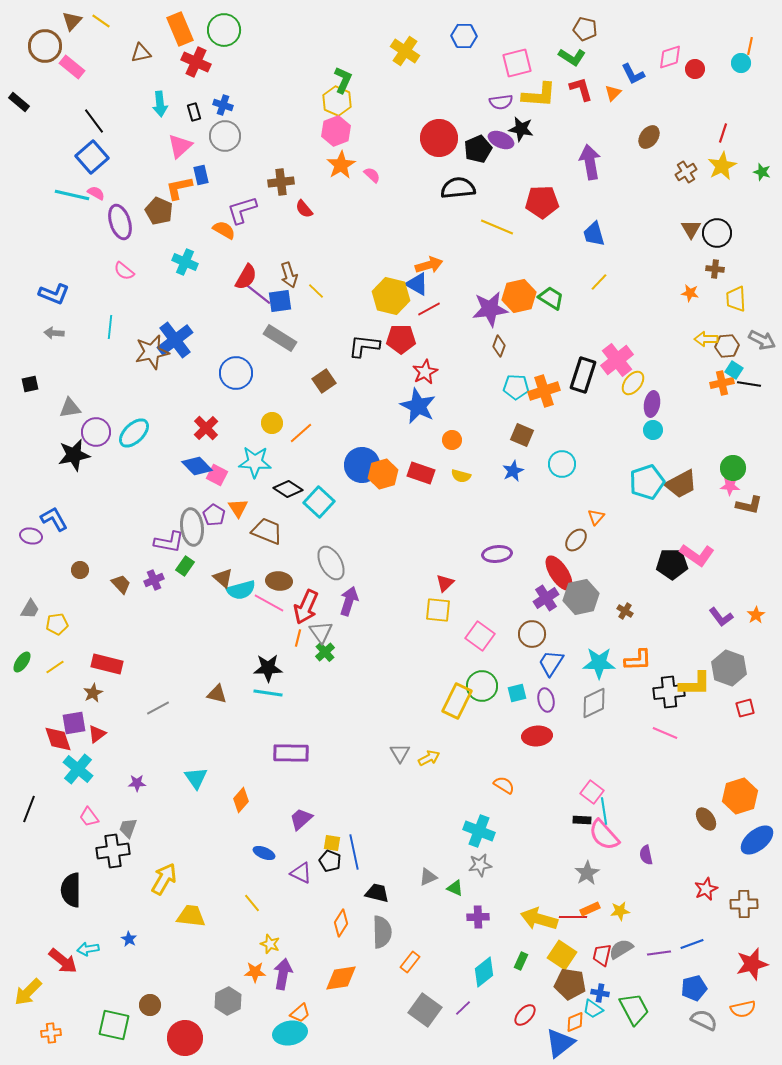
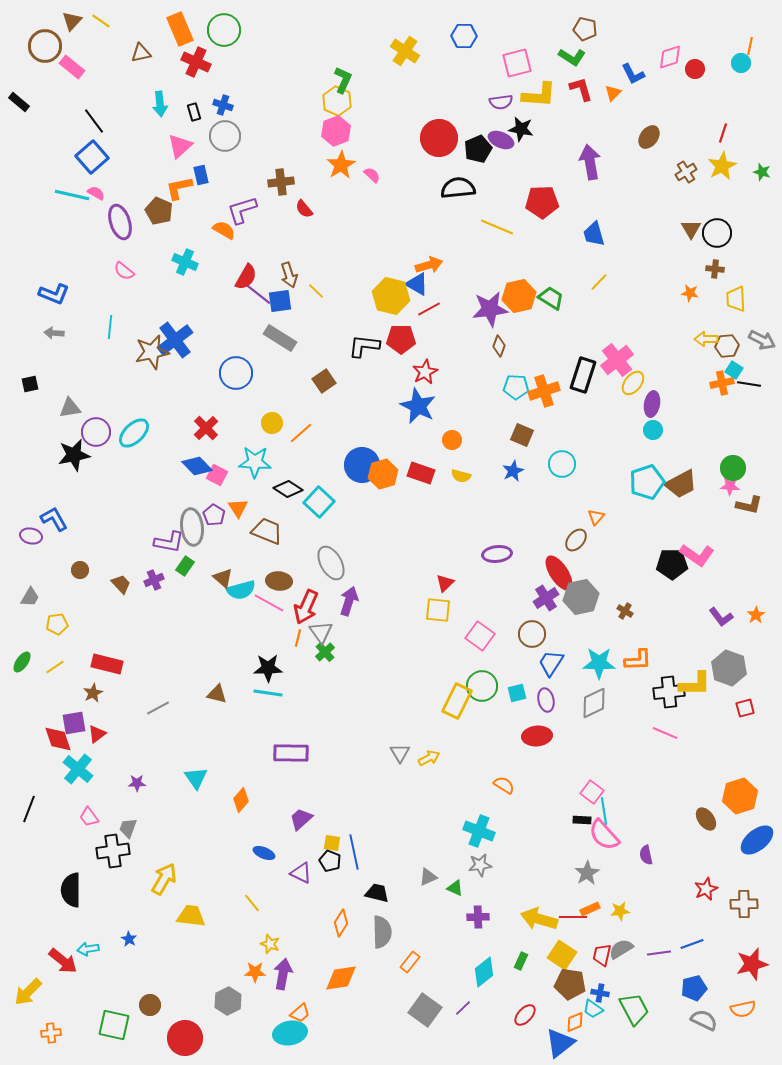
gray trapezoid at (30, 609): moved 12 px up
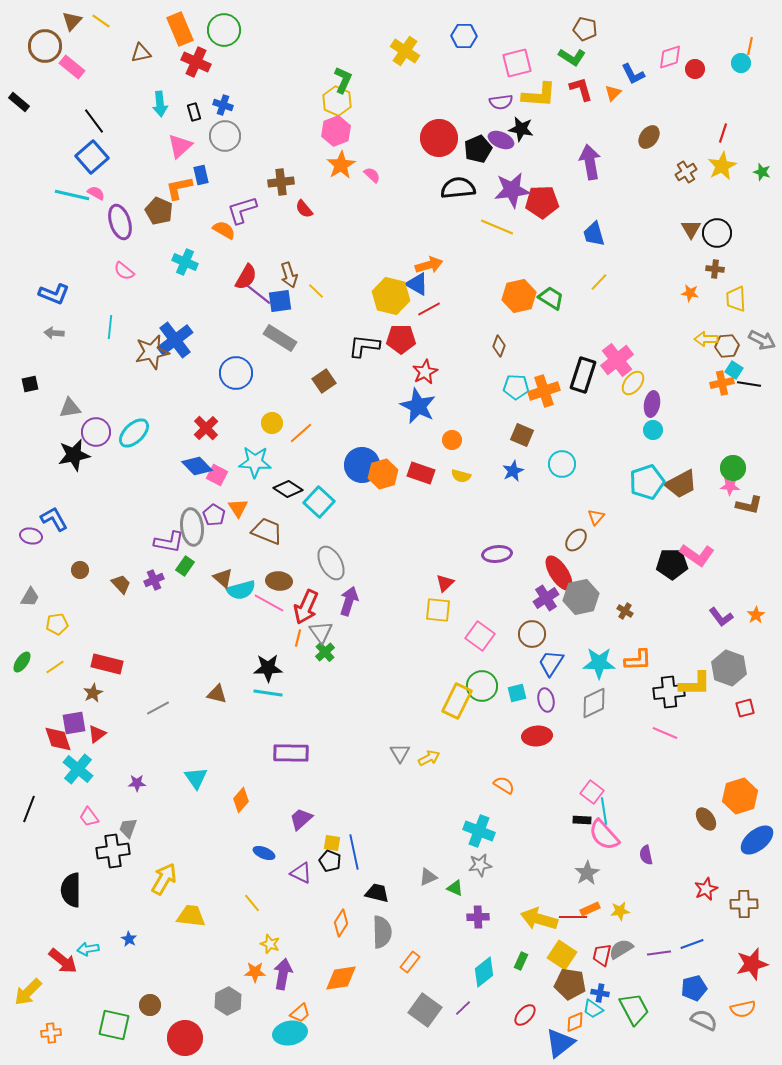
purple star at (490, 309): moved 22 px right, 119 px up
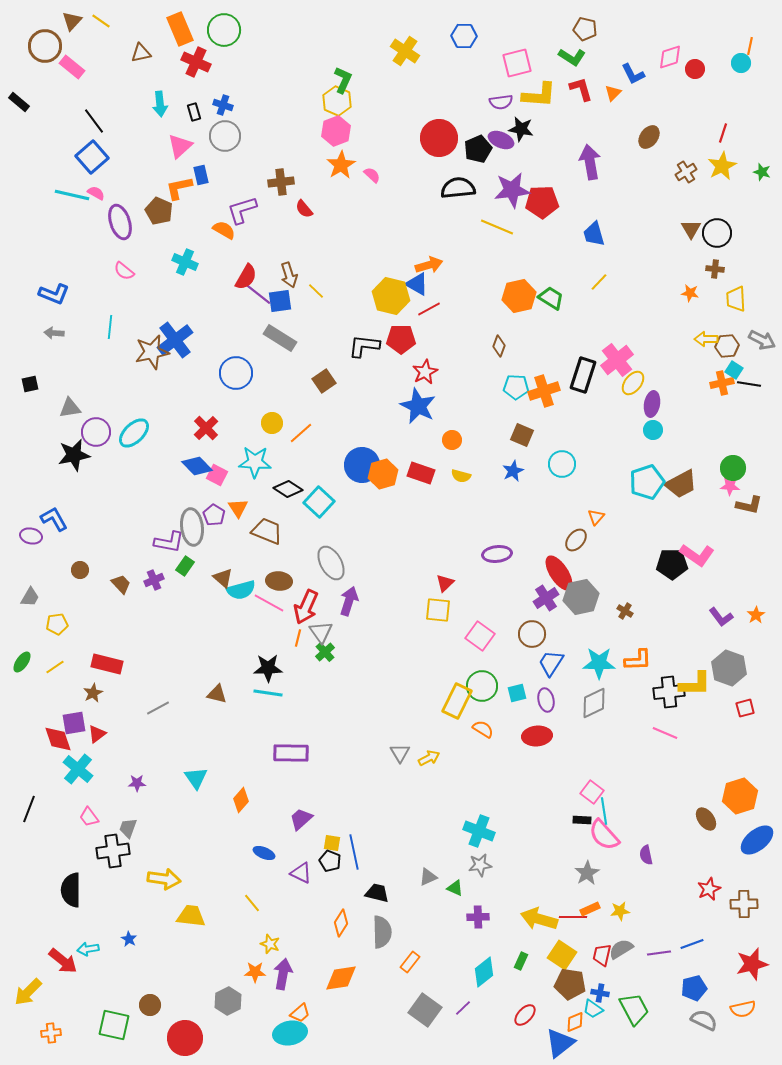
orange semicircle at (504, 785): moved 21 px left, 56 px up
yellow arrow at (164, 879): rotated 68 degrees clockwise
red star at (706, 889): moved 3 px right
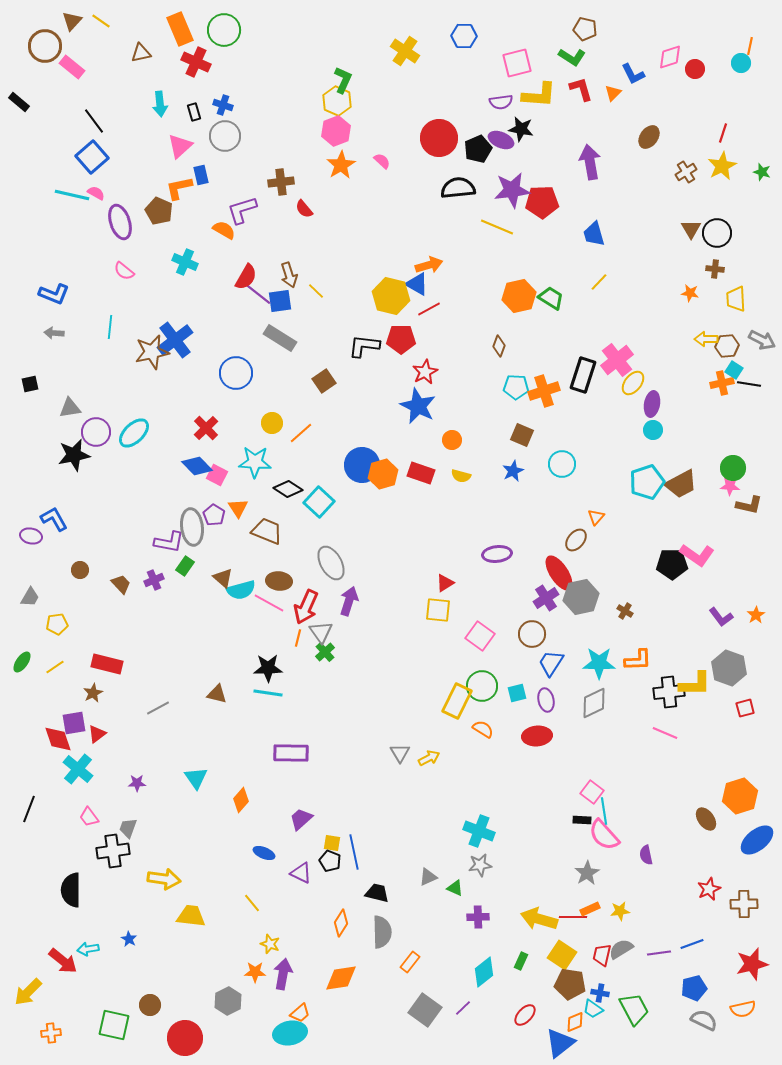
pink semicircle at (372, 175): moved 10 px right, 14 px up
red triangle at (445, 583): rotated 12 degrees clockwise
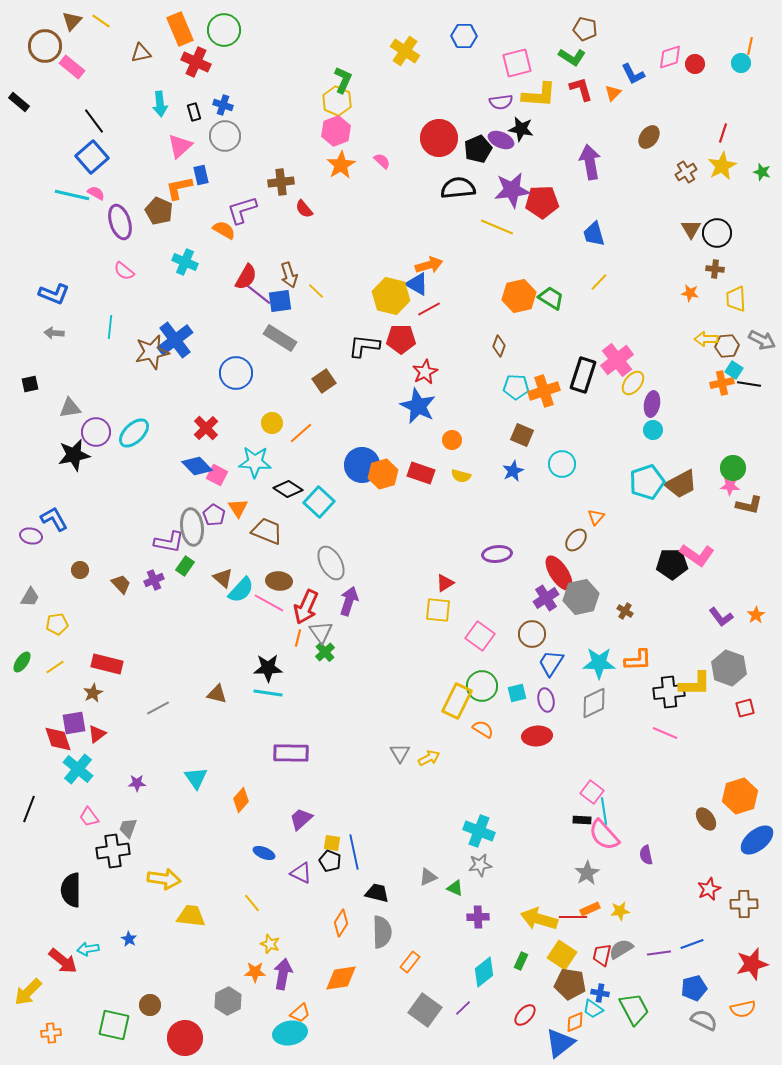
red circle at (695, 69): moved 5 px up
cyan semicircle at (241, 590): rotated 32 degrees counterclockwise
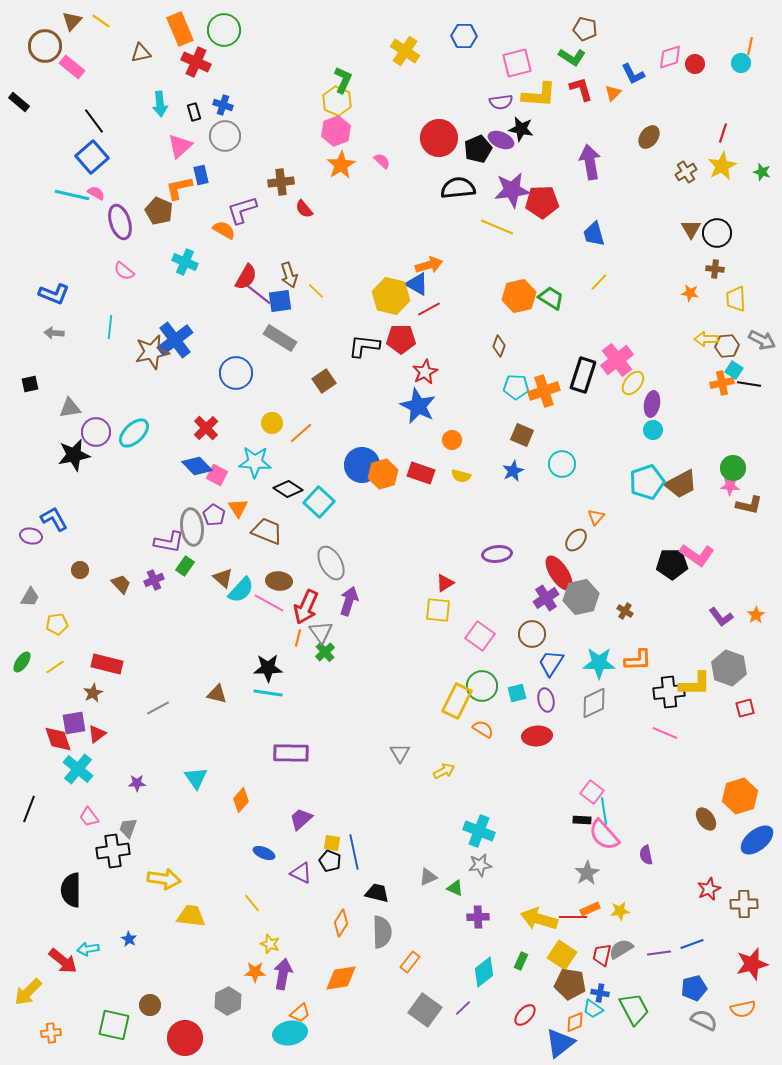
yellow arrow at (429, 758): moved 15 px right, 13 px down
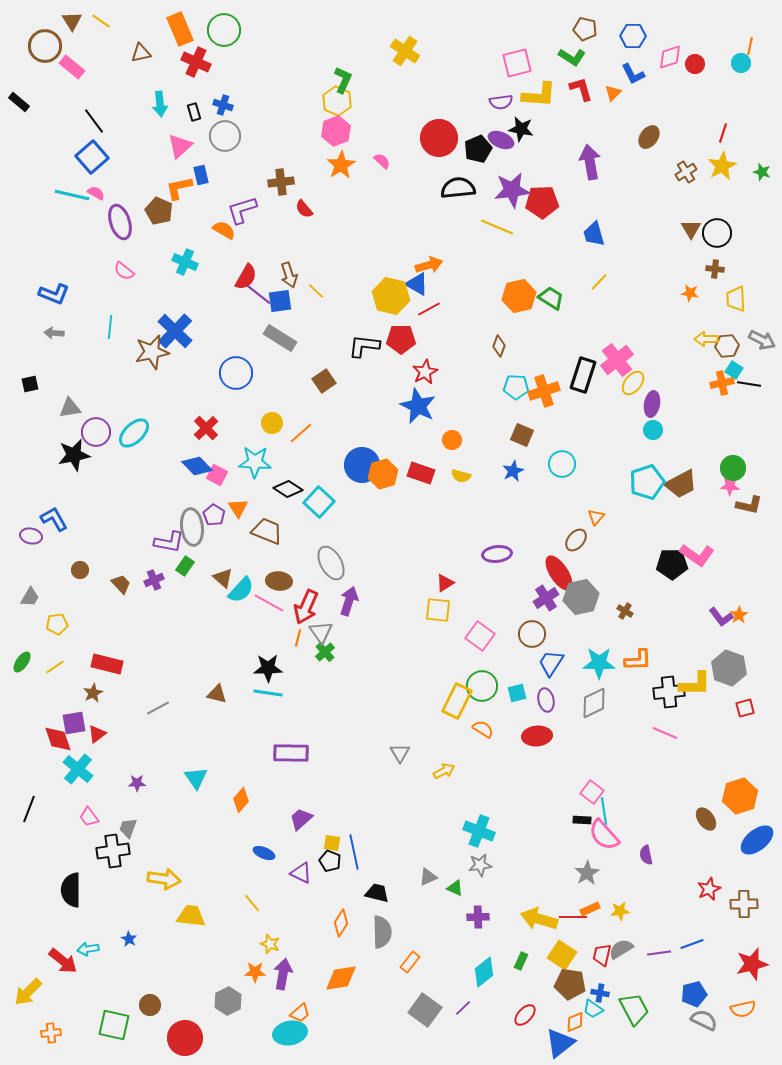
brown triangle at (72, 21): rotated 15 degrees counterclockwise
blue hexagon at (464, 36): moved 169 px right
blue cross at (175, 340): moved 9 px up; rotated 9 degrees counterclockwise
orange star at (756, 615): moved 17 px left
blue pentagon at (694, 988): moved 6 px down
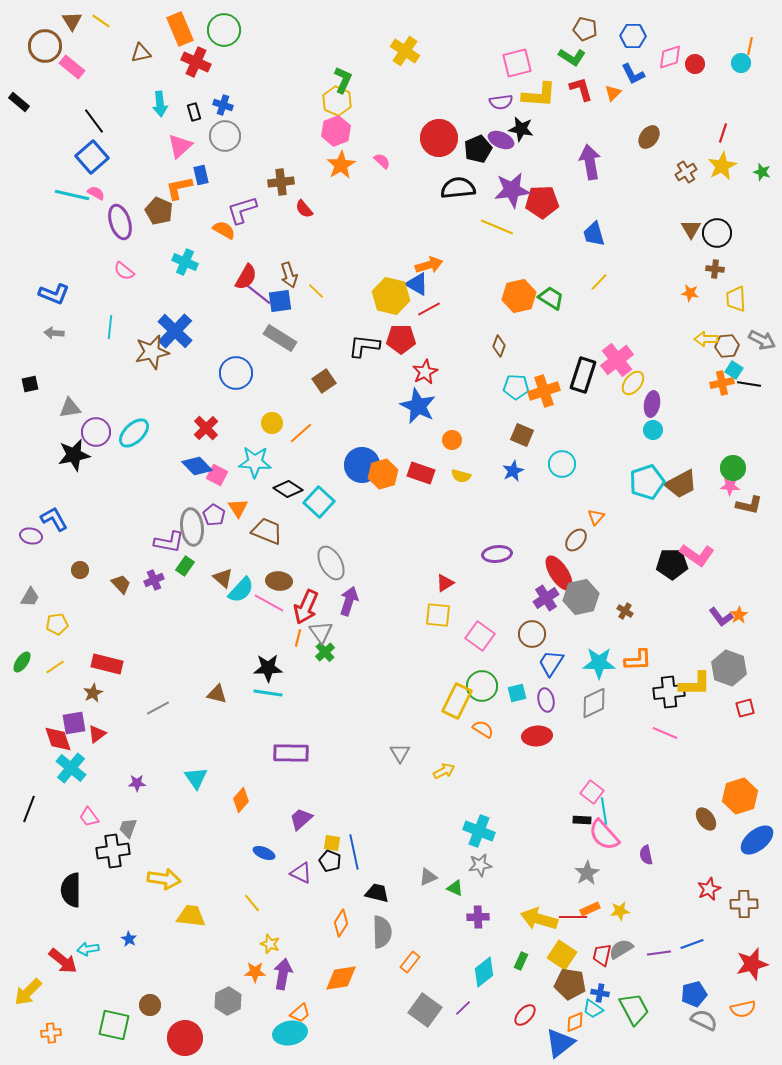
yellow square at (438, 610): moved 5 px down
cyan cross at (78, 769): moved 7 px left, 1 px up
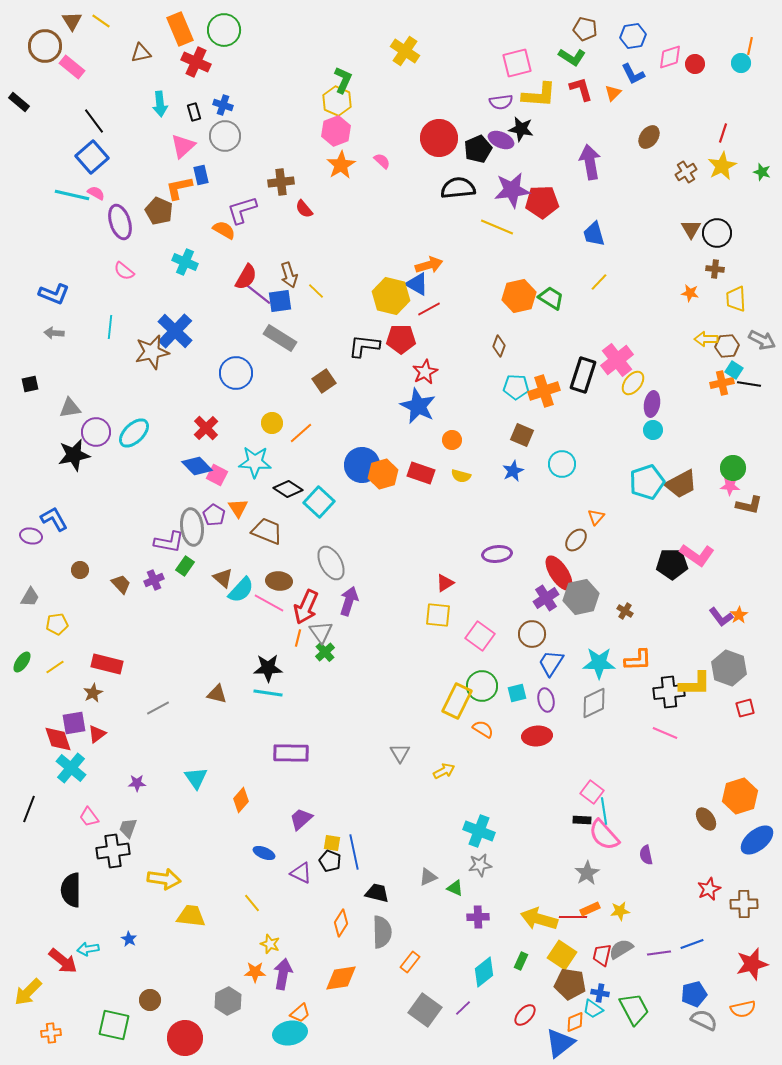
blue hexagon at (633, 36): rotated 10 degrees counterclockwise
pink triangle at (180, 146): moved 3 px right
brown circle at (150, 1005): moved 5 px up
